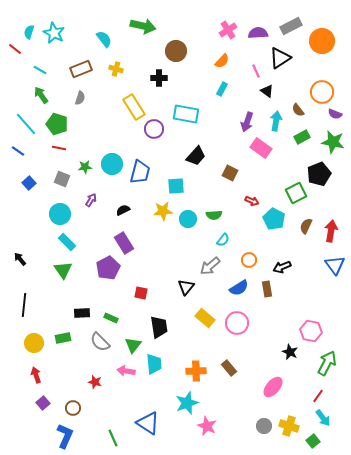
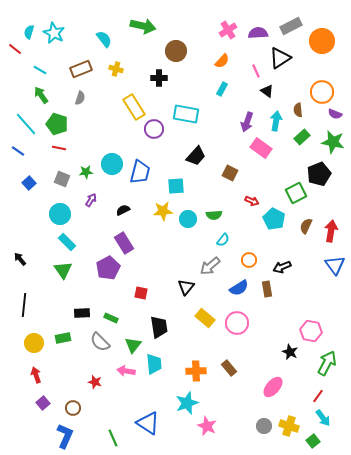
brown semicircle at (298, 110): rotated 32 degrees clockwise
green rectangle at (302, 137): rotated 14 degrees counterclockwise
green star at (85, 167): moved 1 px right, 5 px down
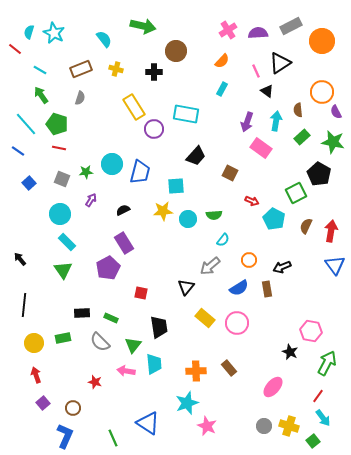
black triangle at (280, 58): moved 5 px down
black cross at (159, 78): moved 5 px left, 6 px up
purple semicircle at (335, 114): moved 1 px right, 2 px up; rotated 40 degrees clockwise
black pentagon at (319, 174): rotated 20 degrees counterclockwise
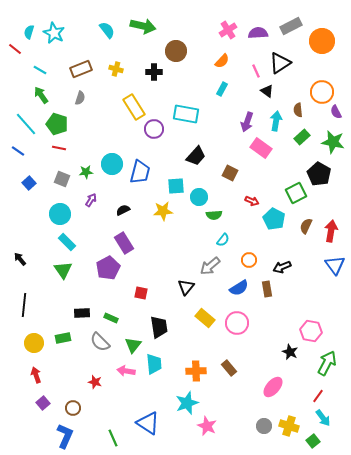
cyan semicircle at (104, 39): moved 3 px right, 9 px up
cyan circle at (188, 219): moved 11 px right, 22 px up
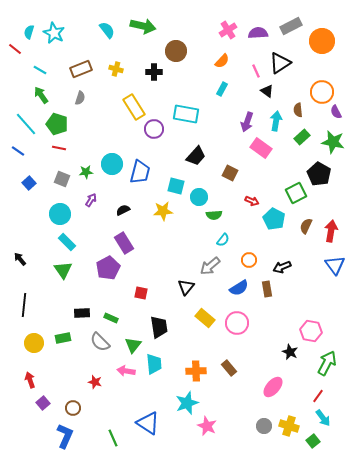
cyan square at (176, 186): rotated 18 degrees clockwise
red arrow at (36, 375): moved 6 px left, 5 px down
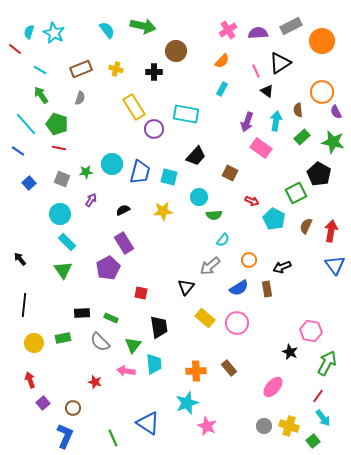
cyan square at (176, 186): moved 7 px left, 9 px up
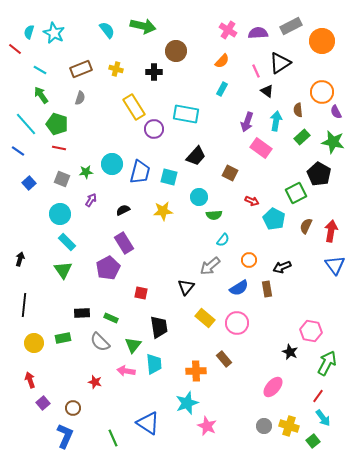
pink cross at (228, 30): rotated 24 degrees counterclockwise
black arrow at (20, 259): rotated 56 degrees clockwise
brown rectangle at (229, 368): moved 5 px left, 9 px up
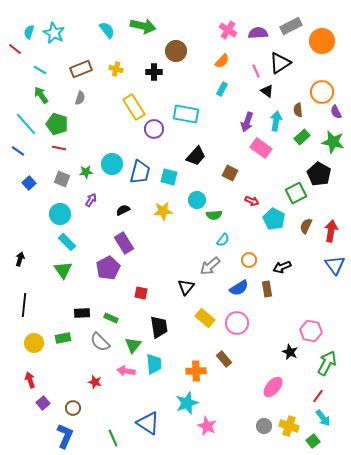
cyan circle at (199, 197): moved 2 px left, 3 px down
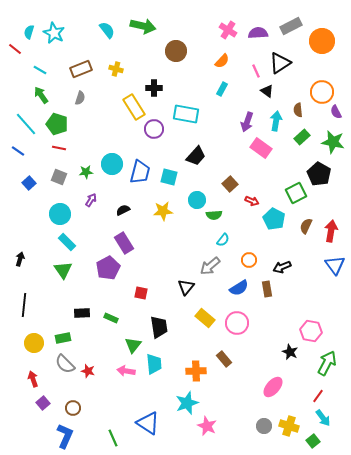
black cross at (154, 72): moved 16 px down
brown square at (230, 173): moved 11 px down; rotated 21 degrees clockwise
gray square at (62, 179): moved 3 px left, 2 px up
gray semicircle at (100, 342): moved 35 px left, 22 px down
red arrow at (30, 380): moved 3 px right, 1 px up
red star at (95, 382): moved 7 px left, 11 px up
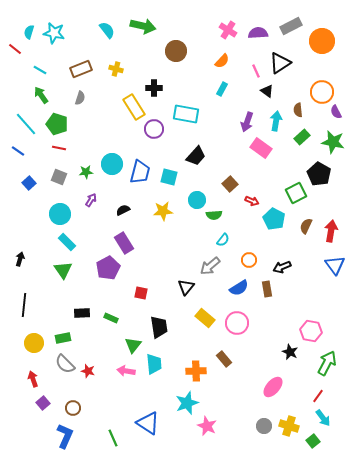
cyan star at (54, 33): rotated 15 degrees counterclockwise
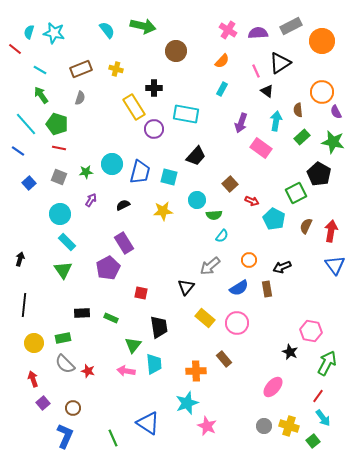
purple arrow at (247, 122): moved 6 px left, 1 px down
black semicircle at (123, 210): moved 5 px up
cyan semicircle at (223, 240): moved 1 px left, 4 px up
